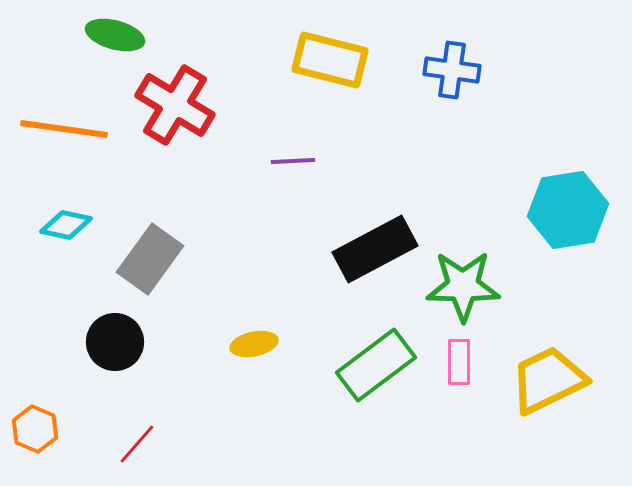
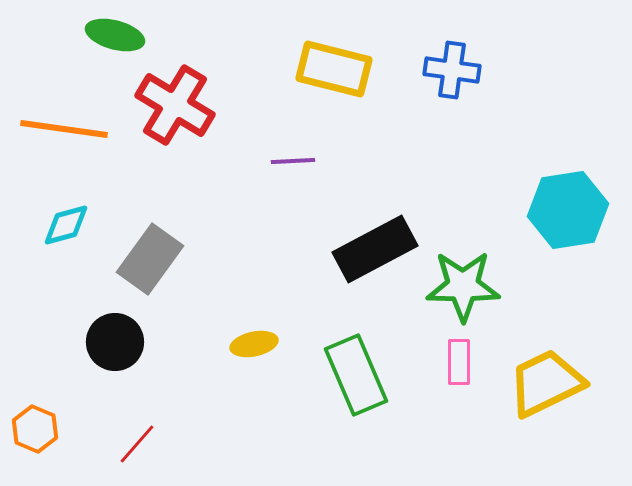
yellow rectangle: moved 4 px right, 9 px down
cyan diamond: rotated 27 degrees counterclockwise
green rectangle: moved 20 px left, 10 px down; rotated 76 degrees counterclockwise
yellow trapezoid: moved 2 px left, 3 px down
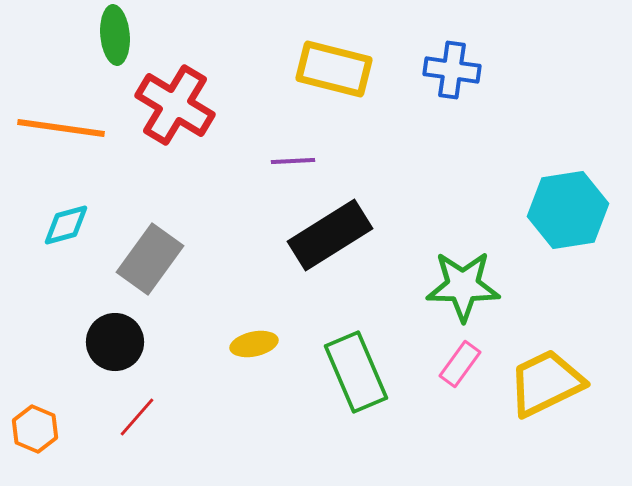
green ellipse: rotated 70 degrees clockwise
orange line: moved 3 px left, 1 px up
black rectangle: moved 45 px left, 14 px up; rotated 4 degrees counterclockwise
pink rectangle: moved 1 px right, 2 px down; rotated 36 degrees clockwise
green rectangle: moved 3 px up
red line: moved 27 px up
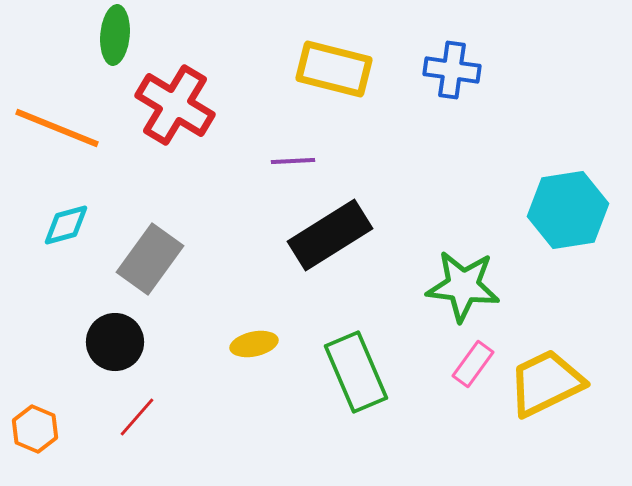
green ellipse: rotated 10 degrees clockwise
orange line: moved 4 px left; rotated 14 degrees clockwise
green star: rotated 6 degrees clockwise
pink rectangle: moved 13 px right
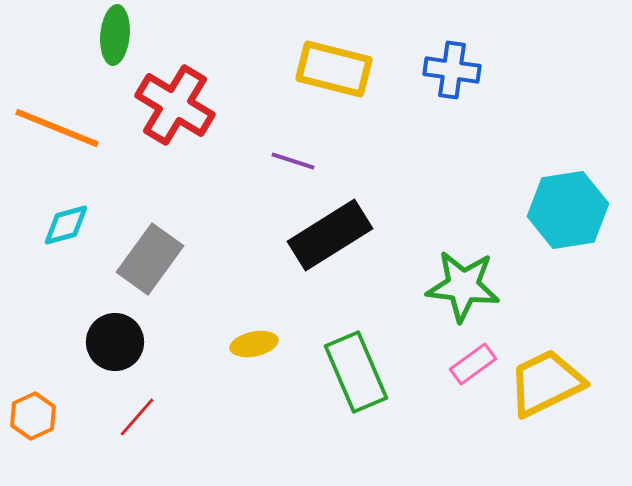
purple line: rotated 21 degrees clockwise
pink rectangle: rotated 18 degrees clockwise
orange hexagon: moved 2 px left, 13 px up; rotated 12 degrees clockwise
